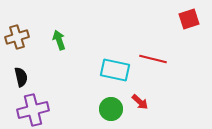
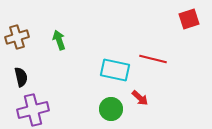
red arrow: moved 4 px up
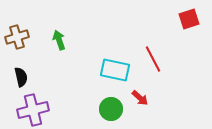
red line: rotated 48 degrees clockwise
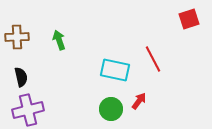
brown cross: rotated 15 degrees clockwise
red arrow: moved 1 px left, 3 px down; rotated 96 degrees counterclockwise
purple cross: moved 5 px left
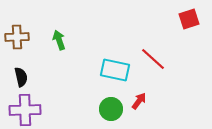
red line: rotated 20 degrees counterclockwise
purple cross: moved 3 px left; rotated 12 degrees clockwise
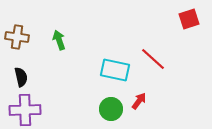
brown cross: rotated 10 degrees clockwise
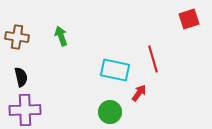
green arrow: moved 2 px right, 4 px up
red line: rotated 32 degrees clockwise
red arrow: moved 8 px up
green circle: moved 1 px left, 3 px down
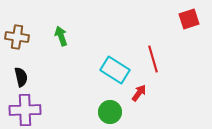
cyan rectangle: rotated 20 degrees clockwise
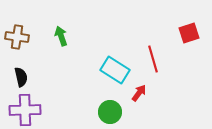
red square: moved 14 px down
